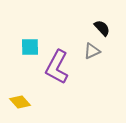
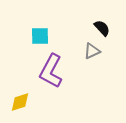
cyan square: moved 10 px right, 11 px up
purple L-shape: moved 6 px left, 4 px down
yellow diamond: rotated 65 degrees counterclockwise
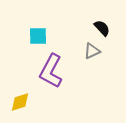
cyan square: moved 2 px left
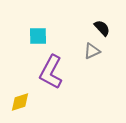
purple L-shape: moved 1 px down
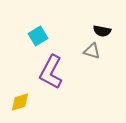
black semicircle: moved 3 px down; rotated 144 degrees clockwise
cyan square: rotated 30 degrees counterclockwise
gray triangle: rotated 42 degrees clockwise
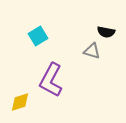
black semicircle: moved 4 px right, 1 px down
purple L-shape: moved 8 px down
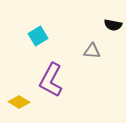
black semicircle: moved 7 px right, 7 px up
gray triangle: rotated 12 degrees counterclockwise
yellow diamond: moved 1 px left; rotated 50 degrees clockwise
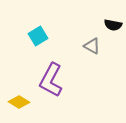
gray triangle: moved 5 px up; rotated 24 degrees clockwise
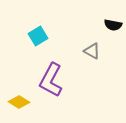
gray triangle: moved 5 px down
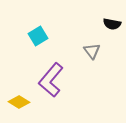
black semicircle: moved 1 px left, 1 px up
gray triangle: rotated 24 degrees clockwise
purple L-shape: rotated 12 degrees clockwise
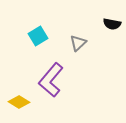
gray triangle: moved 14 px left, 8 px up; rotated 24 degrees clockwise
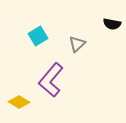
gray triangle: moved 1 px left, 1 px down
